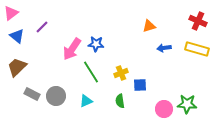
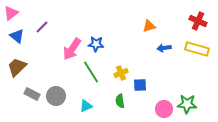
cyan triangle: moved 5 px down
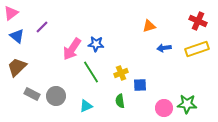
yellow rectangle: rotated 35 degrees counterclockwise
pink circle: moved 1 px up
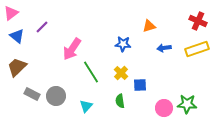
blue star: moved 27 px right
yellow cross: rotated 24 degrees counterclockwise
cyan triangle: rotated 24 degrees counterclockwise
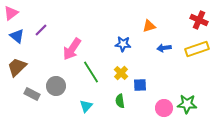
red cross: moved 1 px right, 1 px up
purple line: moved 1 px left, 3 px down
gray circle: moved 10 px up
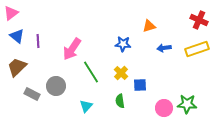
purple line: moved 3 px left, 11 px down; rotated 48 degrees counterclockwise
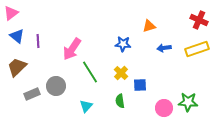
green line: moved 1 px left
gray rectangle: rotated 49 degrees counterclockwise
green star: moved 1 px right, 2 px up
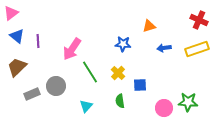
yellow cross: moved 3 px left
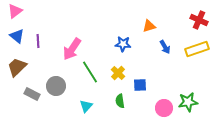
pink triangle: moved 4 px right, 2 px up
blue arrow: moved 1 px right, 1 px up; rotated 112 degrees counterclockwise
gray rectangle: rotated 49 degrees clockwise
green star: rotated 12 degrees counterclockwise
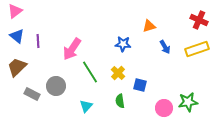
blue square: rotated 16 degrees clockwise
